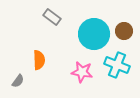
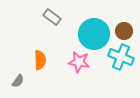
orange semicircle: moved 1 px right
cyan cross: moved 4 px right, 8 px up
pink star: moved 3 px left, 10 px up
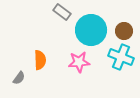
gray rectangle: moved 10 px right, 5 px up
cyan circle: moved 3 px left, 4 px up
pink star: rotated 15 degrees counterclockwise
gray semicircle: moved 1 px right, 3 px up
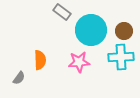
cyan cross: rotated 25 degrees counterclockwise
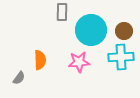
gray rectangle: rotated 54 degrees clockwise
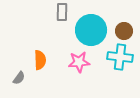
cyan cross: moved 1 px left; rotated 10 degrees clockwise
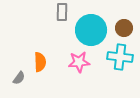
brown circle: moved 3 px up
orange semicircle: moved 2 px down
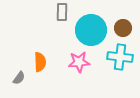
brown circle: moved 1 px left
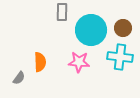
pink star: rotated 10 degrees clockwise
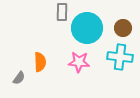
cyan circle: moved 4 px left, 2 px up
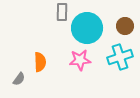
brown circle: moved 2 px right, 2 px up
cyan cross: rotated 25 degrees counterclockwise
pink star: moved 1 px right, 2 px up; rotated 10 degrees counterclockwise
gray semicircle: moved 1 px down
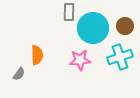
gray rectangle: moved 7 px right
cyan circle: moved 6 px right
orange semicircle: moved 3 px left, 7 px up
gray semicircle: moved 5 px up
